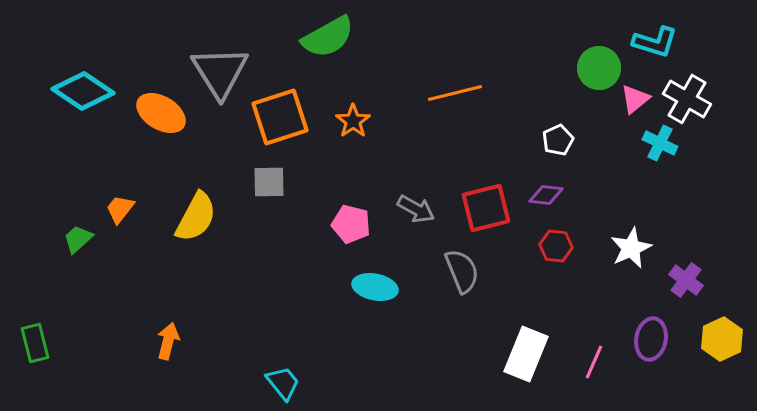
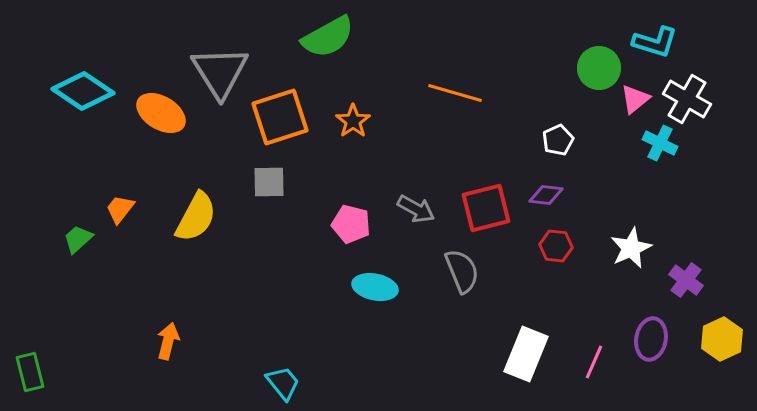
orange line: rotated 30 degrees clockwise
green rectangle: moved 5 px left, 29 px down
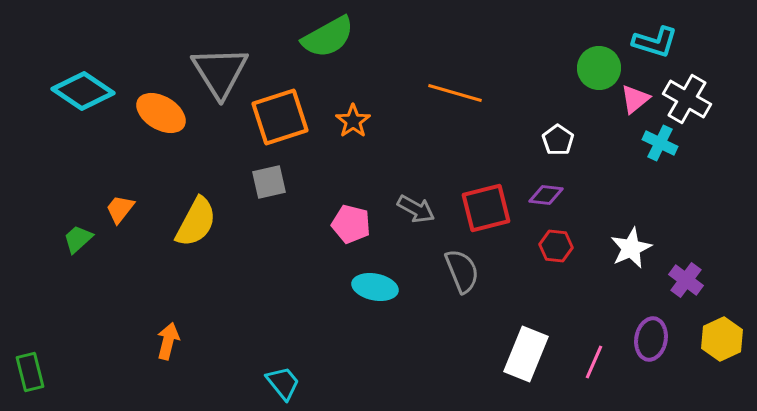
white pentagon: rotated 12 degrees counterclockwise
gray square: rotated 12 degrees counterclockwise
yellow semicircle: moved 5 px down
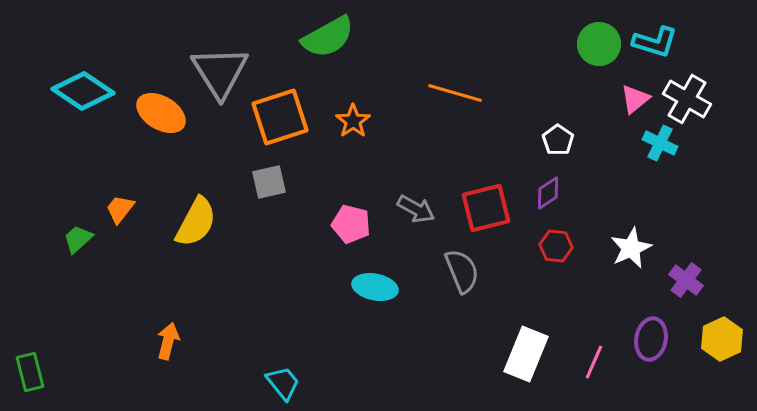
green circle: moved 24 px up
purple diamond: moved 2 px right, 2 px up; rotated 40 degrees counterclockwise
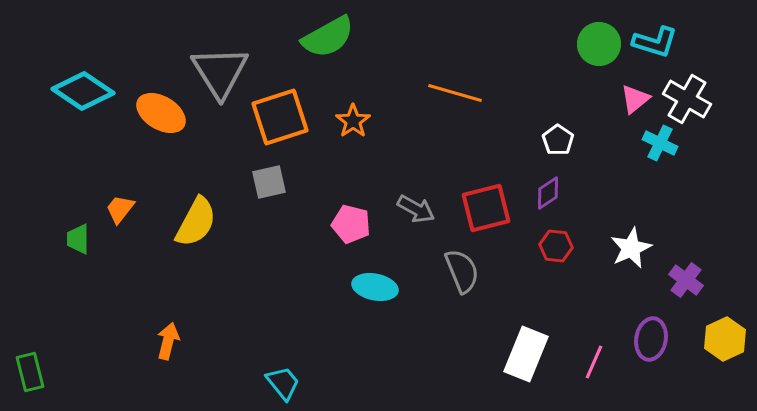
green trapezoid: rotated 48 degrees counterclockwise
yellow hexagon: moved 3 px right
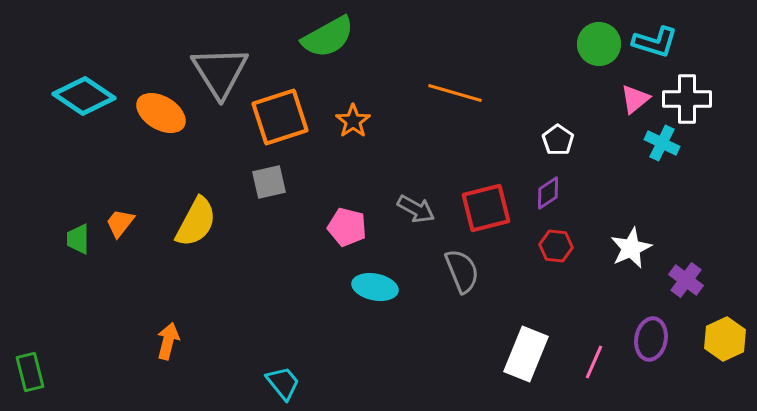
cyan diamond: moved 1 px right, 5 px down
white cross: rotated 30 degrees counterclockwise
cyan cross: moved 2 px right
orange trapezoid: moved 14 px down
pink pentagon: moved 4 px left, 3 px down
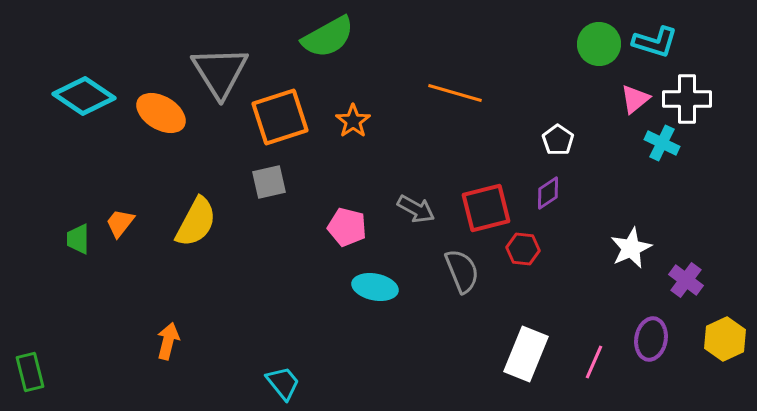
red hexagon: moved 33 px left, 3 px down
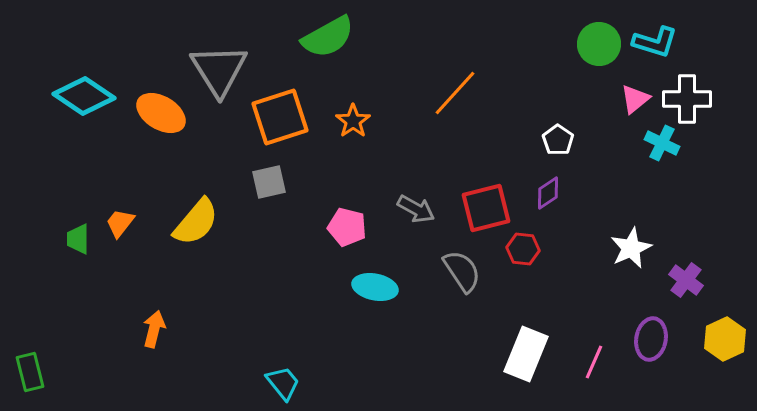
gray triangle: moved 1 px left, 2 px up
orange line: rotated 64 degrees counterclockwise
yellow semicircle: rotated 12 degrees clockwise
gray semicircle: rotated 12 degrees counterclockwise
orange arrow: moved 14 px left, 12 px up
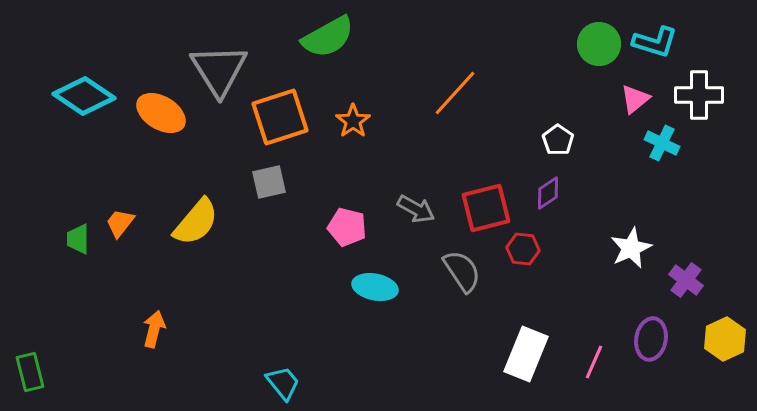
white cross: moved 12 px right, 4 px up
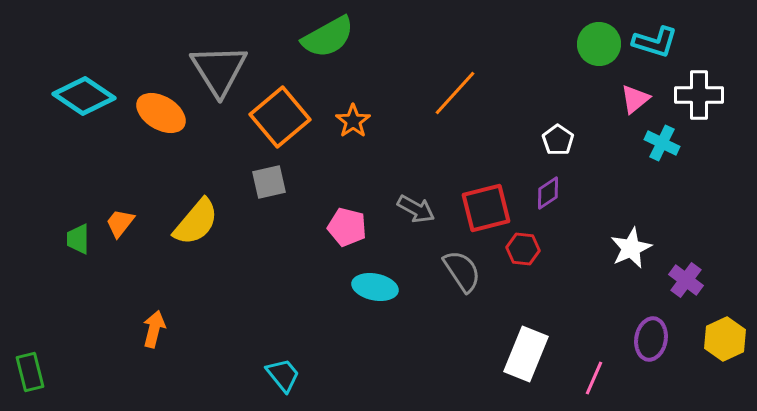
orange square: rotated 22 degrees counterclockwise
pink line: moved 16 px down
cyan trapezoid: moved 8 px up
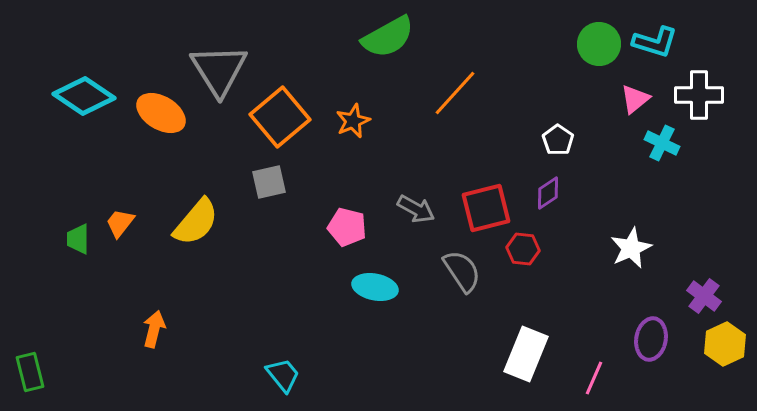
green semicircle: moved 60 px right
orange star: rotated 12 degrees clockwise
purple cross: moved 18 px right, 16 px down
yellow hexagon: moved 5 px down
